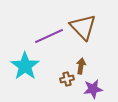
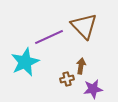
brown triangle: moved 1 px right, 1 px up
purple line: moved 1 px down
cyan star: moved 4 px up; rotated 12 degrees clockwise
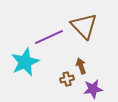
brown arrow: rotated 28 degrees counterclockwise
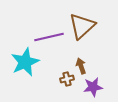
brown triangle: moved 2 px left; rotated 32 degrees clockwise
purple line: rotated 12 degrees clockwise
purple star: moved 2 px up
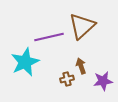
purple star: moved 10 px right, 6 px up
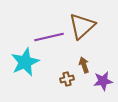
brown arrow: moved 3 px right, 1 px up
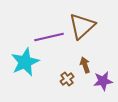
brown arrow: moved 1 px right
brown cross: rotated 24 degrees counterclockwise
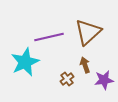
brown triangle: moved 6 px right, 6 px down
purple star: moved 1 px right, 1 px up
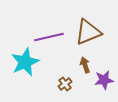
brown triangle: rotated 20 degrees clockwise
brown cross: moved 2 px left, 5 px down
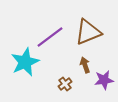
purple line: moved 1 px right; rotated 24 degrees counterclockwise
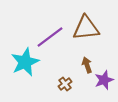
brown triangle: moved 2 px left, 4 px up; rotated 16 degrees clockwise
brown arrow: moved 2 px right
purple star: rotated 12 degrees counterclockwise
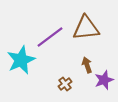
cyan star: moved 4 px left, 2 px up
